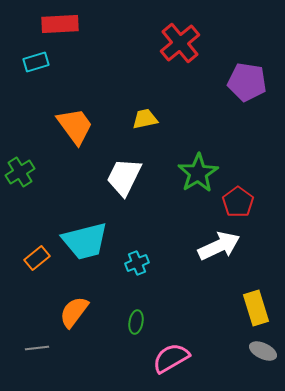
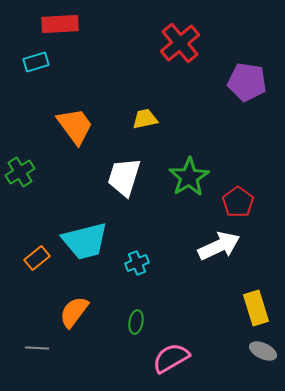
green star: moved 9 px left, 4 px down
white trapezoid: rotated 9 degrees counterclockwise
gray line: rotated 10 degrees clockwise
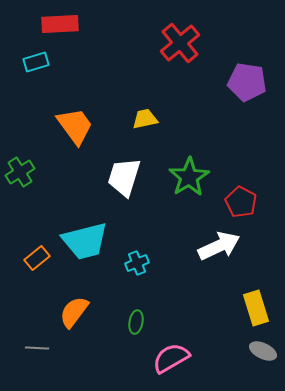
red pentagon: moved 3 px right; rotated 8 degrees counterclockwise
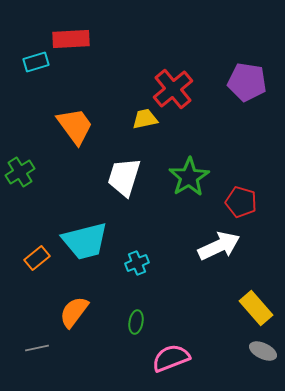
red rectangle: moved 11 px right, 15 px down
red cross: moved 7 px left, 46 px down
red pentagon: rotated 12 degrees counterclockwise
yellow rectangle: rotated 24 degrees counterclockwise
gray line: rotated 15 degrees counterclockwise
pink semicircle: rotated 9 degrees clockwise
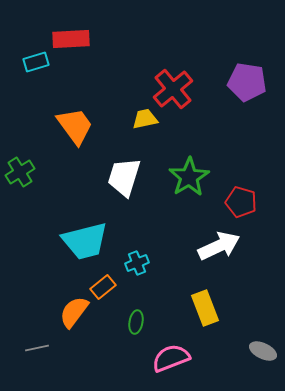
orange rectangle: moved 66 px right, 29 px down
yellow rectangle: moved 51 px left; rotated 20 degrees clockwise
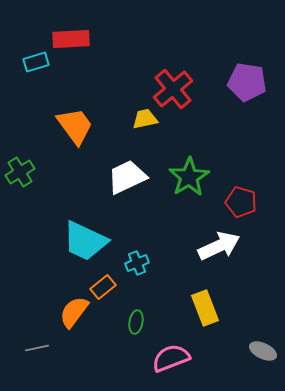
white trapezoid: moved 3 px right; rotated 48 degrees clockwise
cyan trapezoid: rotated 39 degrees clockwise
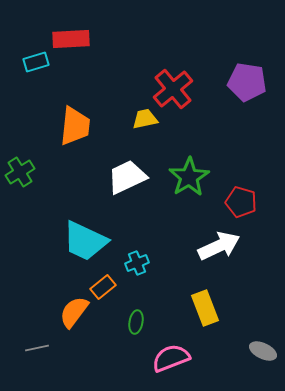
orange trapezoid: rotated 42 degrees clockwise
